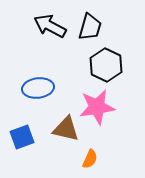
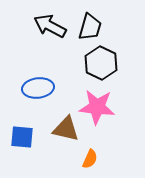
black hexagon: moved 5 px left, 2 px up
pink star: rotated 15 degrees clockwise
blue square: rotated 25 degrees clockwise
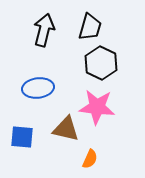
black arrow: moved 6 px left, 4 px down; rotated 76 degrees clockwise
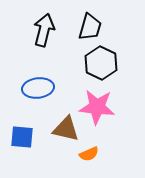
orange semicircle: moved 1 px left, 5 px up; rotated 42 degrees clockwise
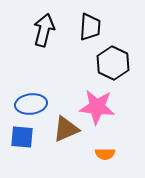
black trapezoid: rotated 12 degrees counterclockwise
black hexagon: moved 12 px right
blue ellipse: moved 7 px left, 16 px down
brown triangle: rotated 36 degrees counterclockwise
orange semicircle: moved 16 px right; rotated 24 degrees clockwise
